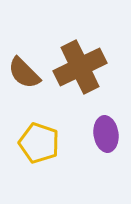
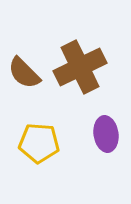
yellow pentagon: rotated 15 degrees counterclockwise
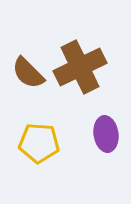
brown semicircle: moved 4 px right
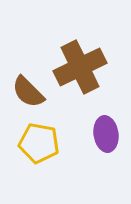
brown semicircle: moved 19 px down
yellow pentagon: rotated 6 degrees clockwise
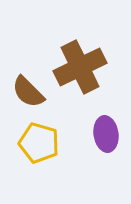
yellow pentagon: rotated 6 degrees clockwise
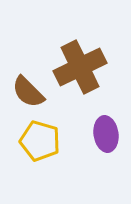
yellow pentagon: moved 1 px right, 2 px up
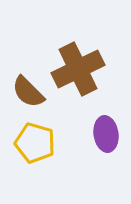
brown cross: moved 2 px left, 2 px down
yellow pentagon: moved 5 px left, 2 px down
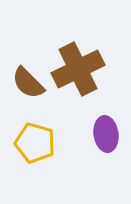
brown semicircle: moved 9 px up
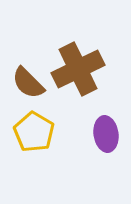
yellow pentagon: moved 1 px left, 11 px up; rotated 15 degrees clockwise
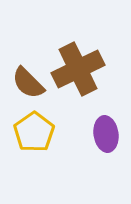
yellow pentagon: rotated 6 degrees clockwise
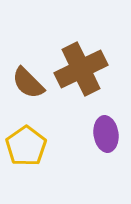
brown cross: moved 3 px right
yellow pentagon: moved 8 px left, 14 px down
